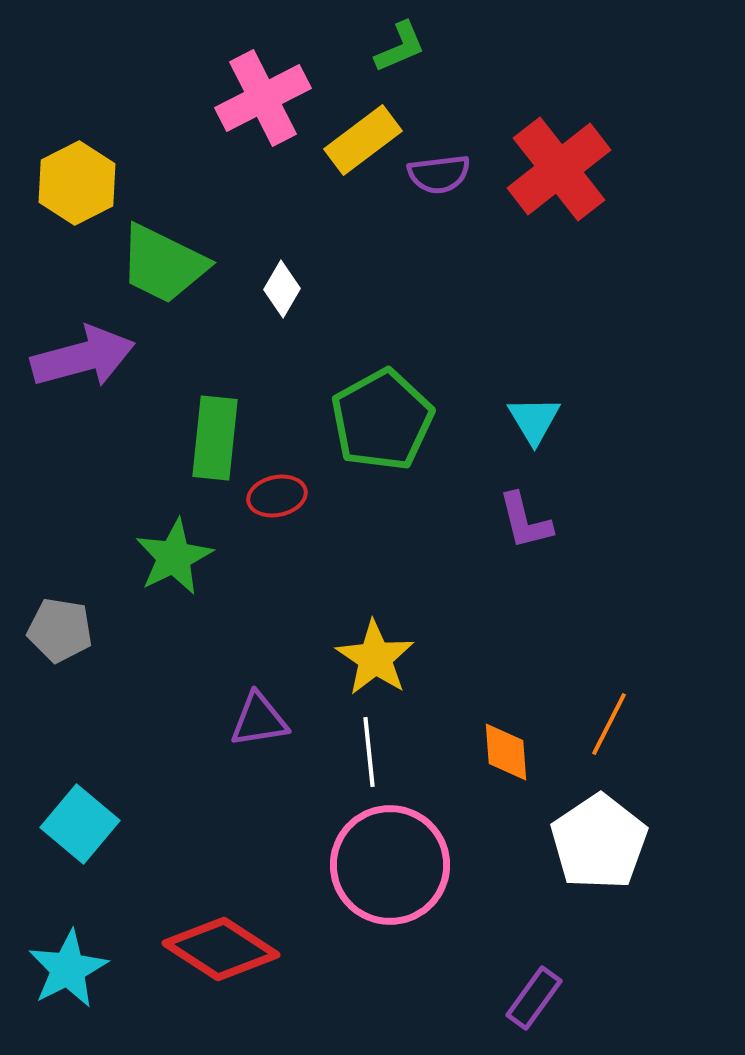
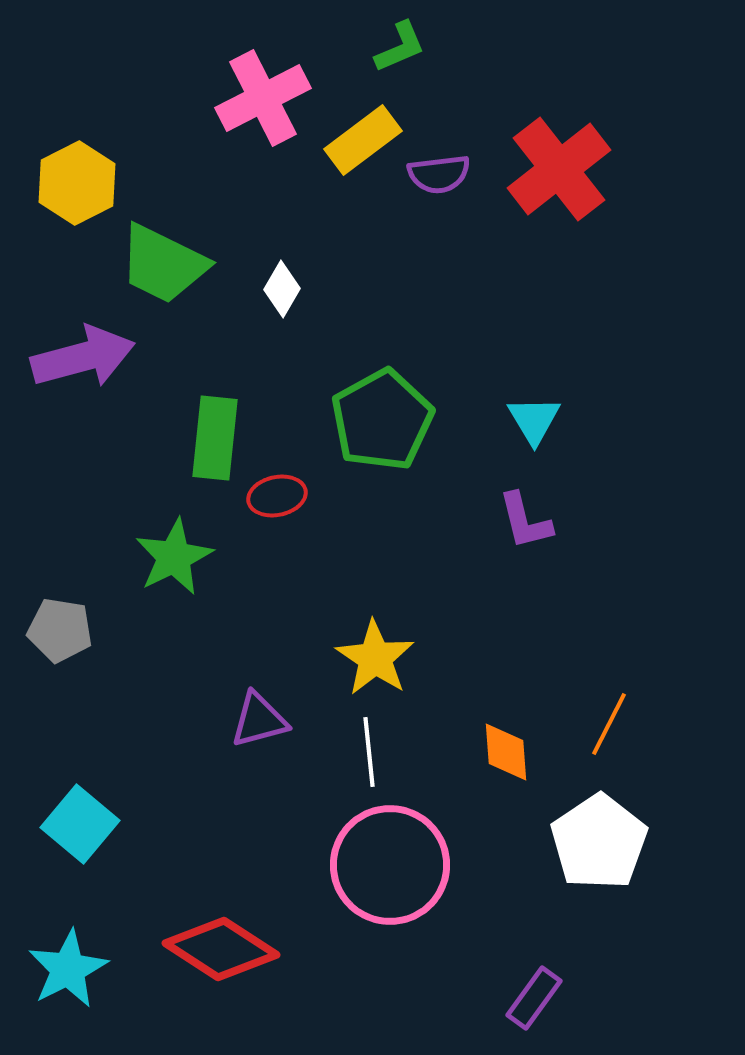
purple triangle: rotated 6 degrees counterclockwise
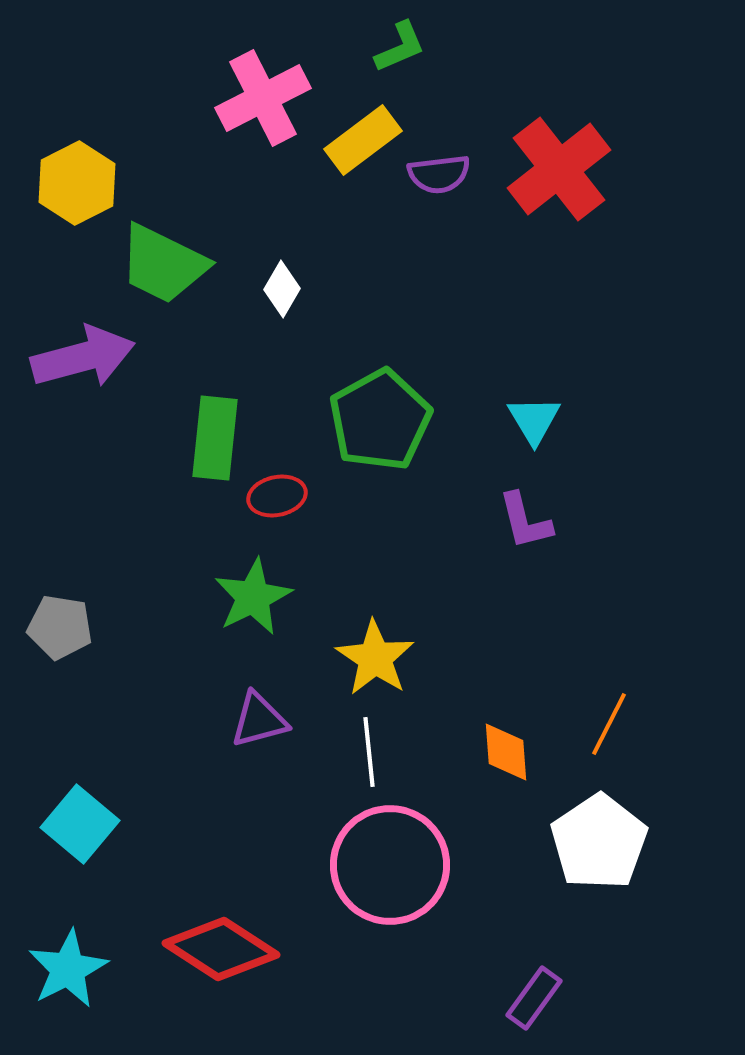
green pentagon: moved 2 px left
green star: moved 79 px right, 40 px down
gray pentagon: moved 3 px up
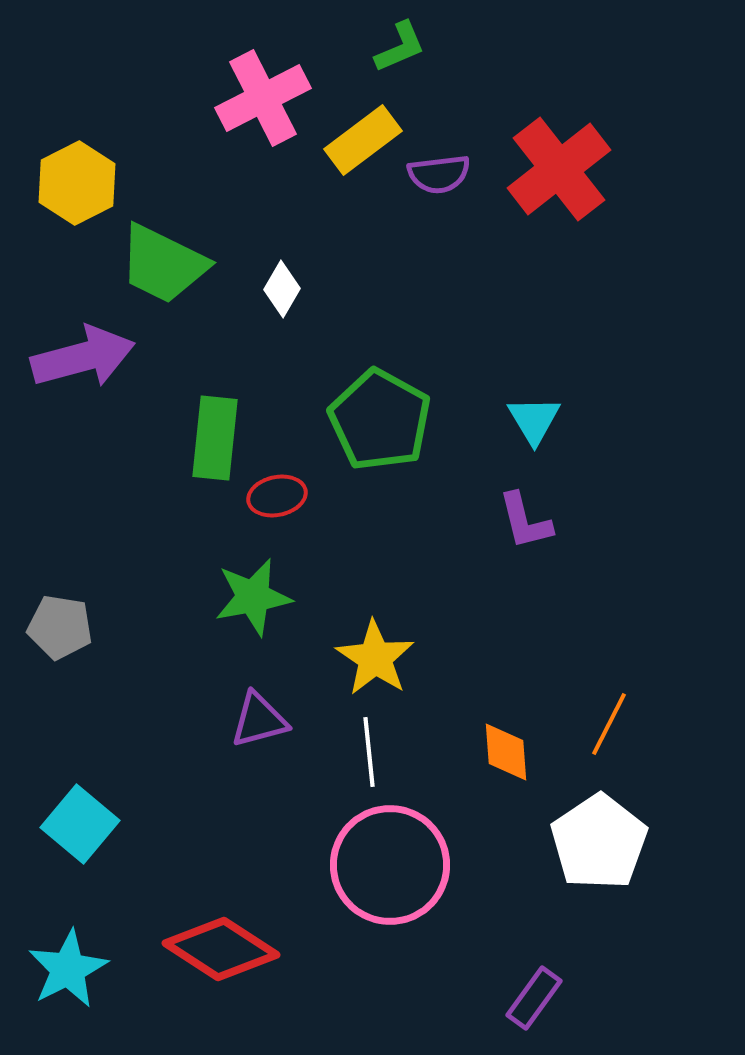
green pentagon: rotated 14 degrees counterclockwise
green star: rotated 16 degrees clockwise
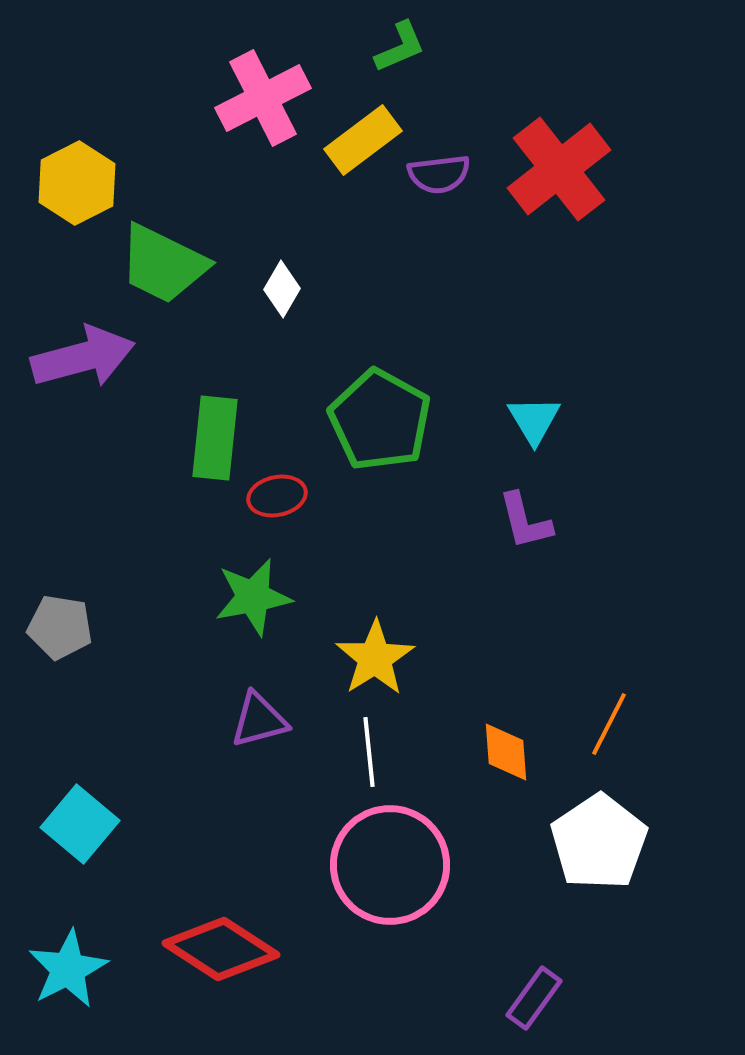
yellow star: rotated 6 degrees clockwise
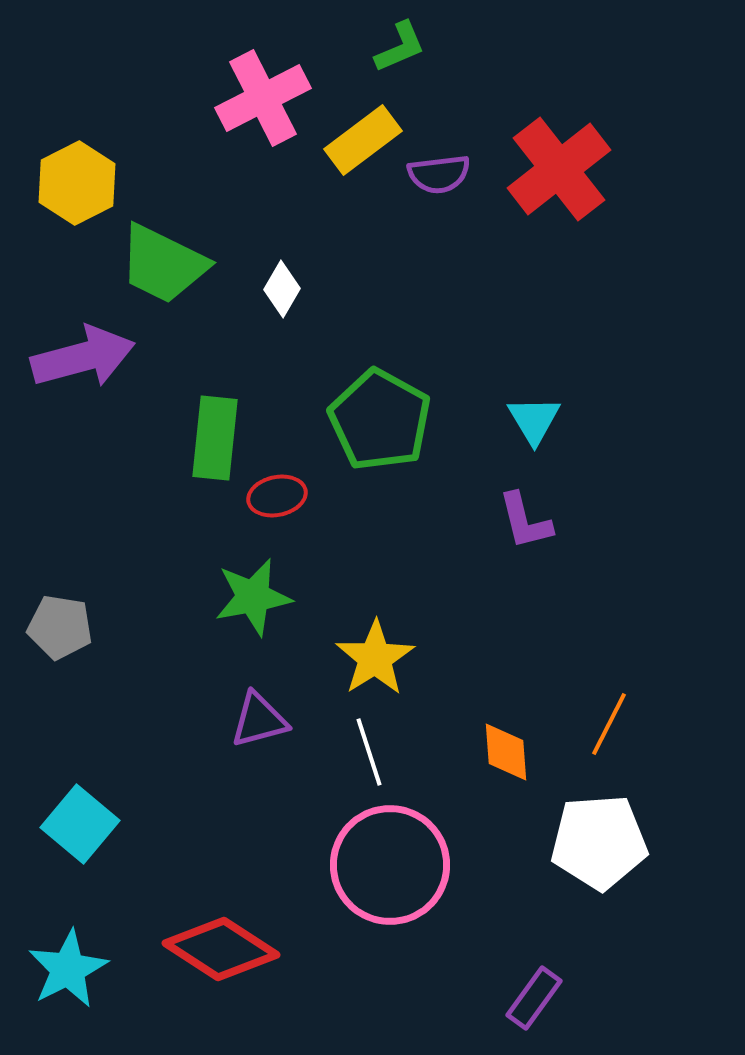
white line: rotated 12 degrees counterclockwise
white pentagon: rotated 30 degrees clockwise
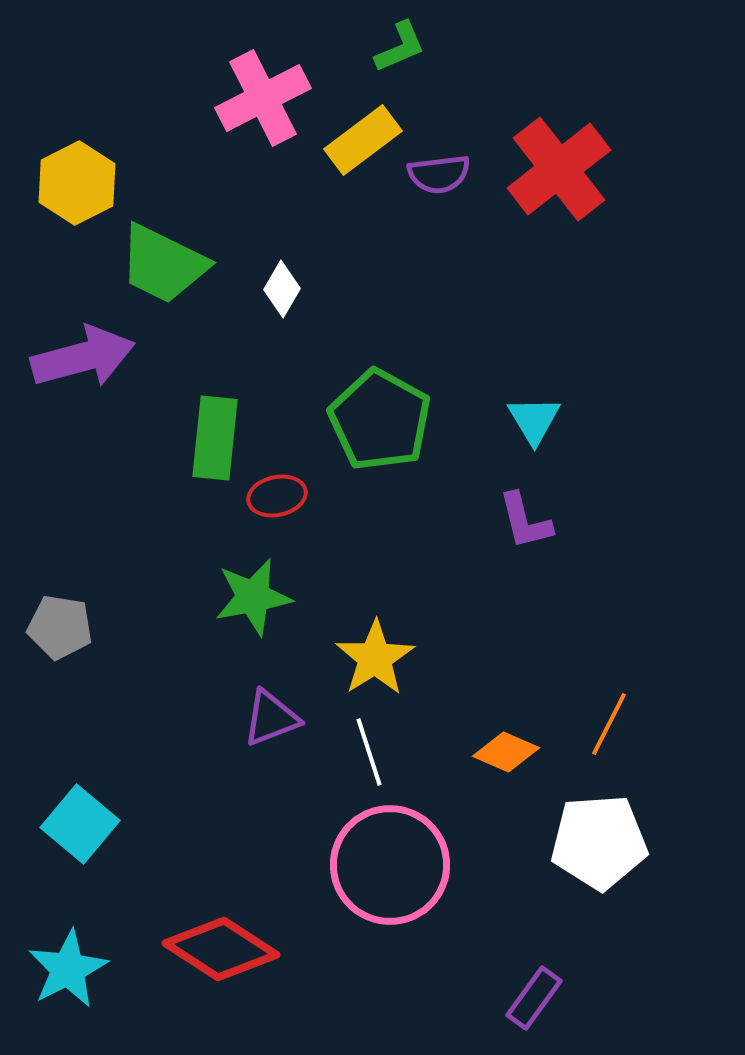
purple triangle: moved 12 px right, 2 px up; rotated 6 degrees counterclockwise
orange diamond: rotated 62 degrees counterclockwise
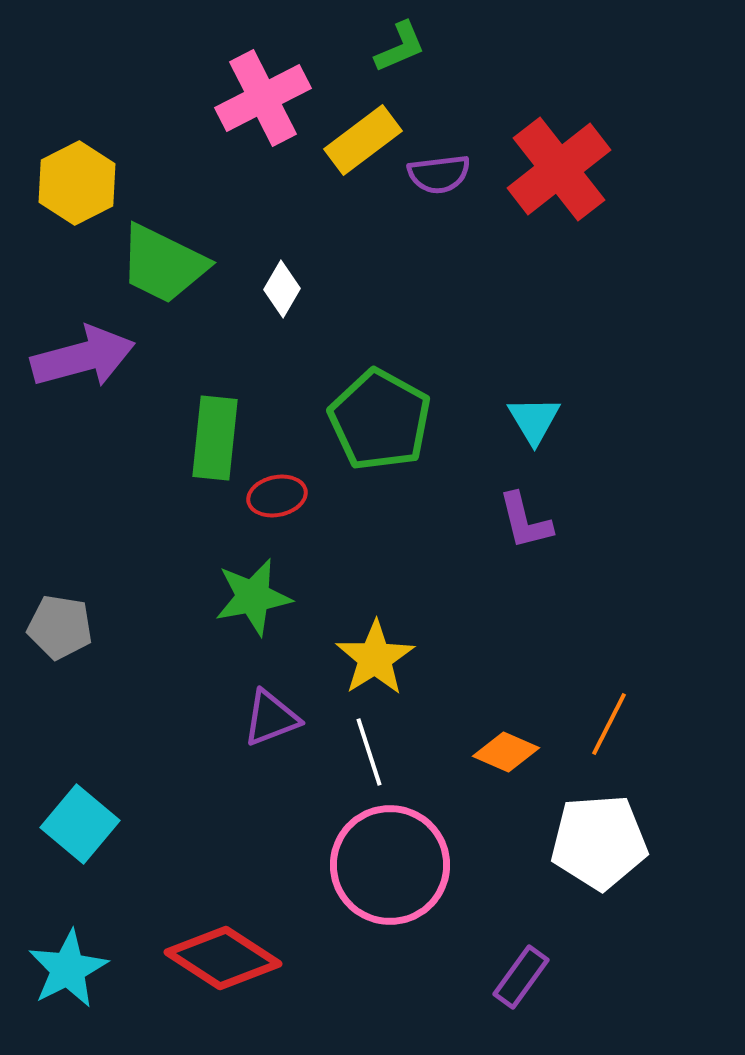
red diamond: moved 2 px right, 9 px down
purple rectangle: moved 13 px left, 21 px up
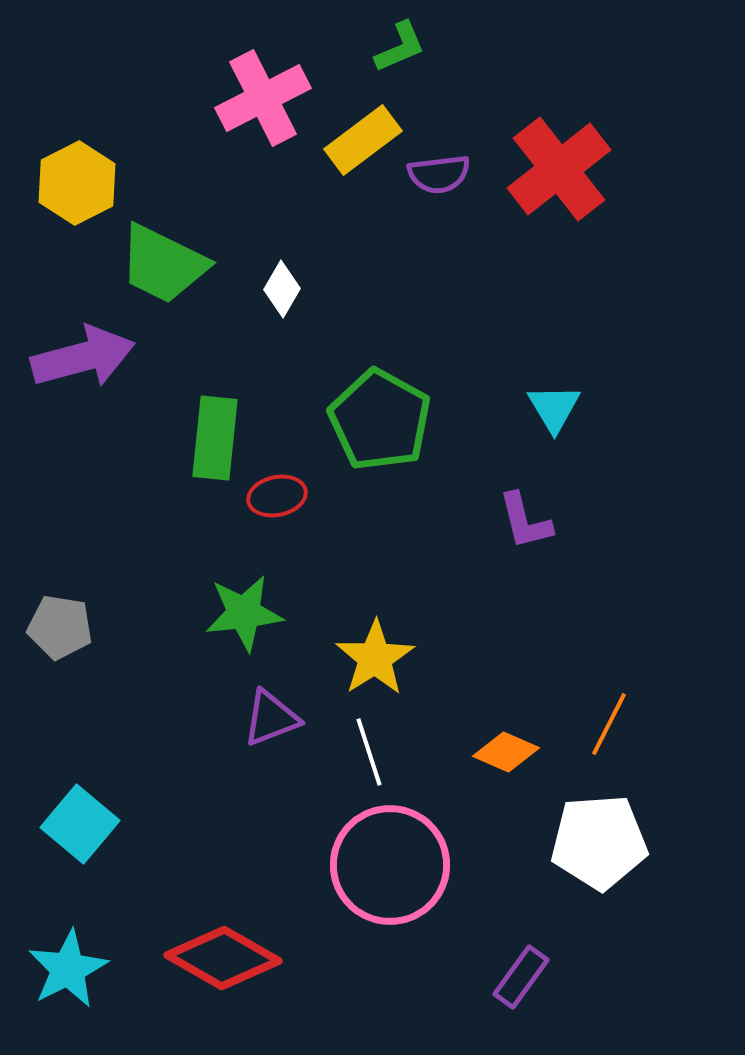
cyan triangle: moved 20 px right, 12 px up
green star: moved 9 px left, 16 px down; rotated 4 degrees clockwise
red diamond: rotated 3 degrees counterclockwise
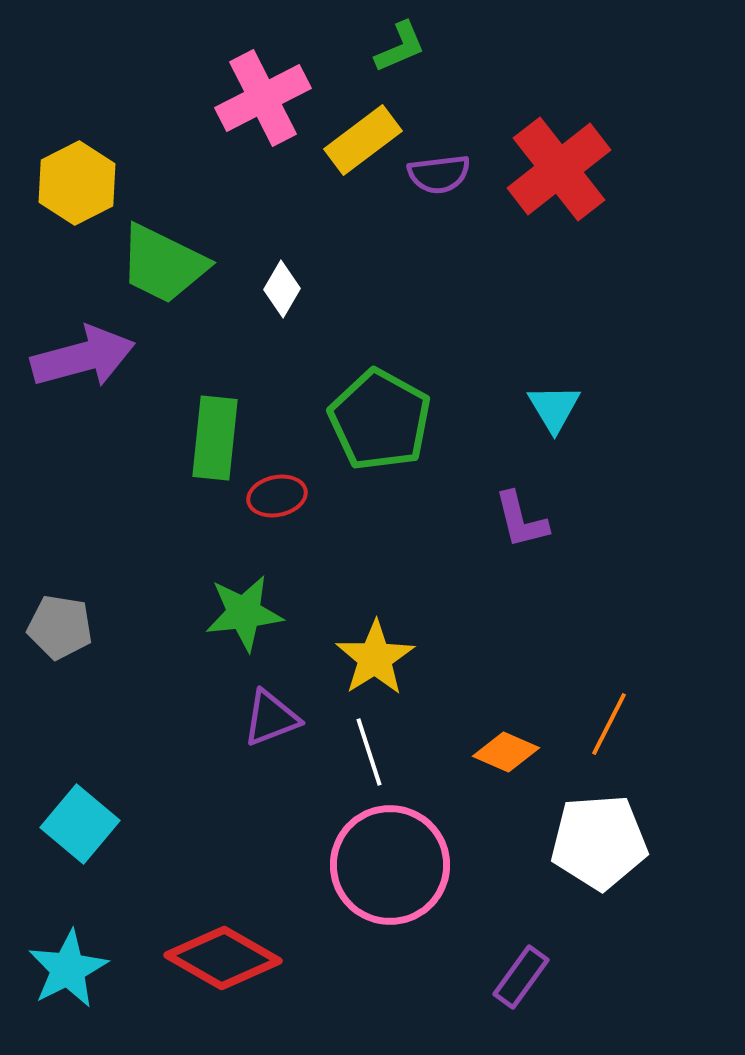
purple L-shape: moved 4 px left, 1 px up
